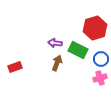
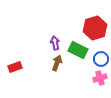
purple arrow: rotated 72 degrees clockwise
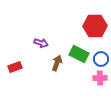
red hexagon: moved 2 px up; rotated 15 degrees clockwise
purple arrow: moved 14 px left; rotated 120 degrees clockwise
green rectangle: moved 1 px right, 4 px down
pink cross: rotated 16 degrees clockwise
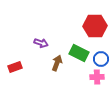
green rectangle: moved 1 px up
pink cross: moved 3 px left, 1 px up
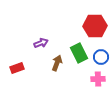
purple arrow: rotated 40 degrees counterclockwise
green rectangle: rotated 36 degrees clockwise
blue circle: moved 2 px up
red rectangle: moved 2 px right, 1 px down
pink cross: moved 1 px right, 2 px down
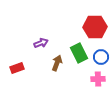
red hexagon: moved 1 px down
